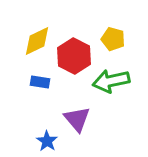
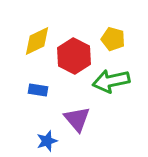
blue rectangle: moved 2 px left, 8 px down
blue star: rotated 20 degrees clockwise
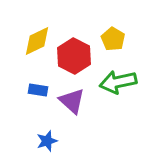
yellow pentagon: rotated 15 degrees clockwise
green arrow: moved 7 px right, 1 px down
purple triangle: moved 5 px left, 18 px up; rotated 8 degrees counterclockwise
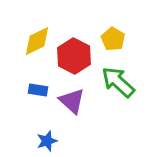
green arrow: rotated 54 degrees clockwise
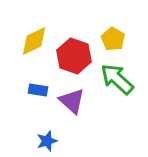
yellow diamond: moved 3 px left
red hexagon: rotated 8 degrees counterclockwise
green arrow: moved 1 px left, 3 px up
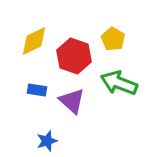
green arrow: moved 2 px right, 4 px down; rotated 21 degrees counterclockwise
blue rectangle: moved 1 px left
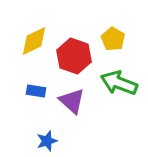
blue rectangle: moved 1 px left, 1 px down
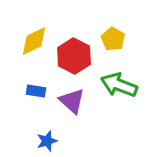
red hexagon: rotated 8 degrees clockwise
green arrow: moved 2 px down
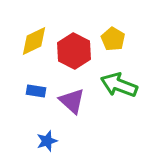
red hexagon: moved 5 px up
